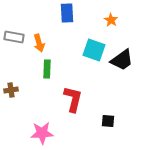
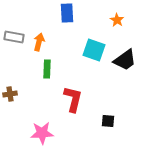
orange star: moved 6 px right
orange arrow: moved 1 px up; rotated 150 degrees counterclockwise
black trapezoid: moved 3 px right
brown cross: moved 1 px left, 4 px down
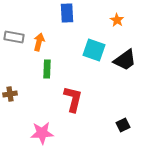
black square: moved 15 px right, 4 px down; rotated 32 degrees counterclockwise
